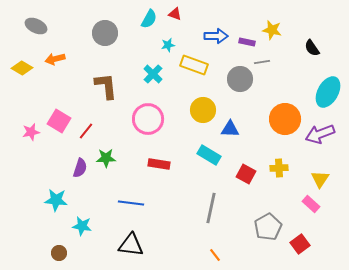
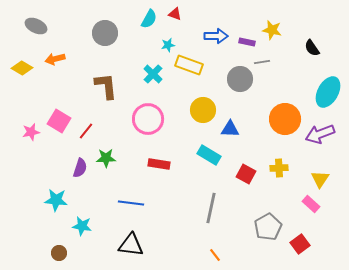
yellow rectangle at (194, 65): moved 5 px left
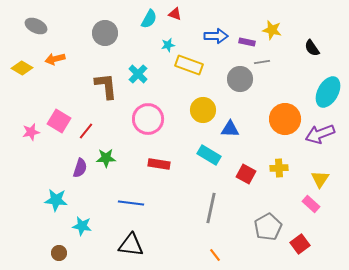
cyan cross at (153, 74): moved 15 px left
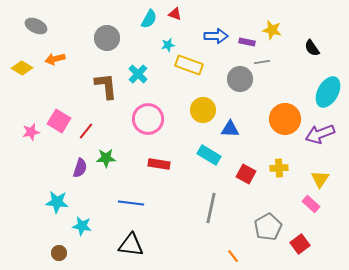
gray circle at (105, 33): moved 2 px right, 5 px down
cyan star at (56, 200): moved 1 px right, 2 px down
orange line at (215, 255): moved 18 px right, 1 px down
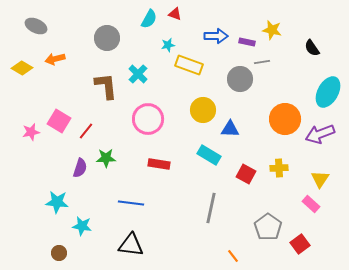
gray pentagon at (268, 227): rotated 8 degrees counterclockwise
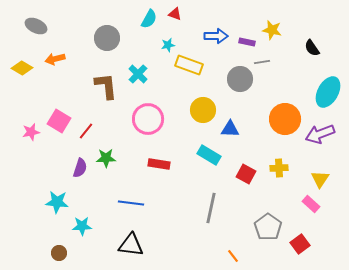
cyan star at (82, 226): rotated 12 degrees counterclockwise
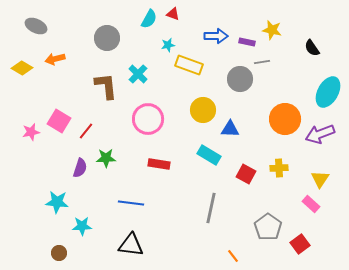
red triangle at (175, 14): moved 2 px left
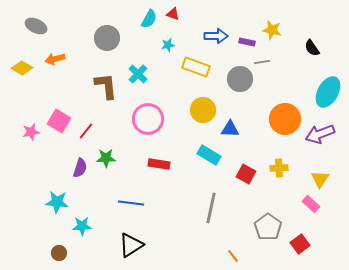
yellow rectangle at (189, 65): moved 7 px right, 2 px down
black triangle at (131, 245): rotated 40 degrees counterclockwise
